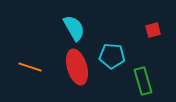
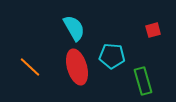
orange line: rotated 25 degrees clockwise
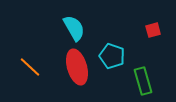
cyan pentagon: rotated 15 degrees clockwise
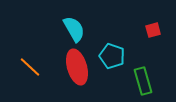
cyan semicircle: moved 1 px down
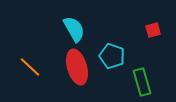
green rectangle: moved 1 px left, 1 px down
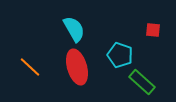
red square: rotated 21 degrees clockwise
cyan pentagon: moved 8 px right, 1 px up
green rectangle: rotated 32 degrees counterclockwise
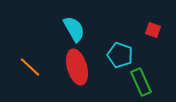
red square: rotated 14 degrees clockwise
green rectangle: moved 1 px left; rotated 24 degrees clockwise
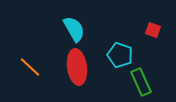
red ellipse: rotated 8 degrees clockwise
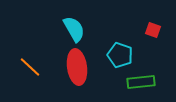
green rectangle: rotated 72 degrees counterclockwise
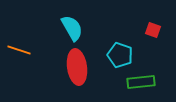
cyan semicircle: moved 2 px left, 1 px up
orange line: moved 11 px left, 17 px up; rotated 25 degrees counterclockwise
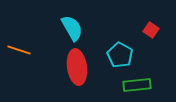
red square: moved 2 px left; rotated 14 degrees clockwise
cyan pentagon: rotated 10 degrees clockwise
green rectangle: moved 4 px left, 3 px down
